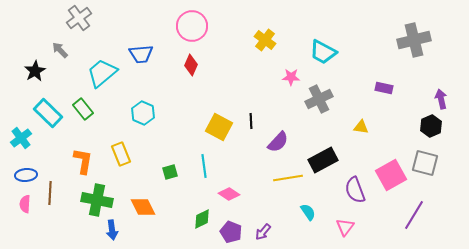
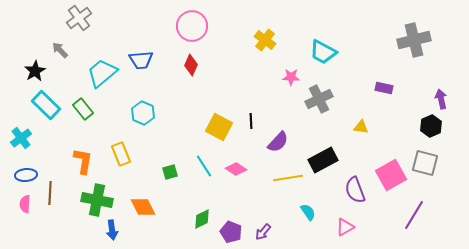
blue trapezoid at (141, 54): moved 6 px down
cyan rectangle at (48, 113): moved 2 px left, 8 px up
cyan line at (204, 166): rotated 25 degrees counterclockwise
pink diamond at (229, 194): moved 7 px right, 25 px up
pink triangle at (345, 227): rotated 24 degrees clockwise
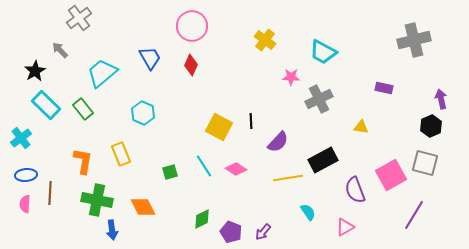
blue trapezoid at (141, 60): moved 9 px right, 2 px up; rotated 115 degrees counterclockwise
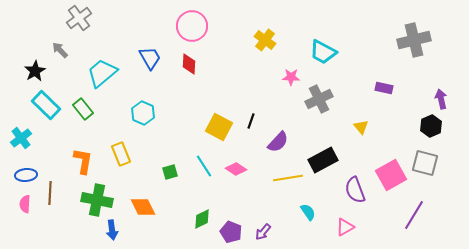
red diamond at (191, 65): moved 2 px left, 1 px up; rotated 20 degrees counterclockwise
black line at (251, 121): rotated 21 degrees clockwise
yellow triangle at (361, 127): rotated 42 degrees clockwise
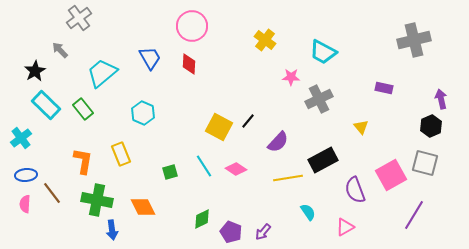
black line at (251, 121): moved 3 px left; rotated 21 degrees clockwise
brown line at (50, 193): moved 2 px right; rotated 40 degrees counterclockwise
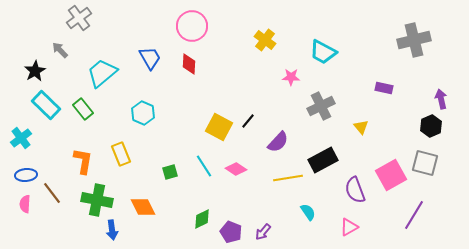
gray cross at (319, 99): moved 2 px right, 7 px down
pink triangle at (345, 227): moved 4 px right
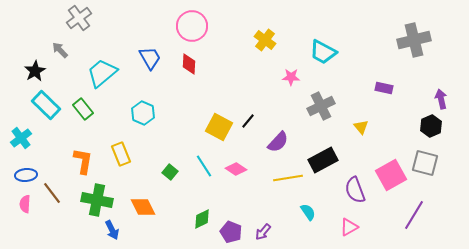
green square at (170, 172): rotated 35 degrees counterclockwise
blue arrow at (112, 230): rotated 18 degrees counterclockwise
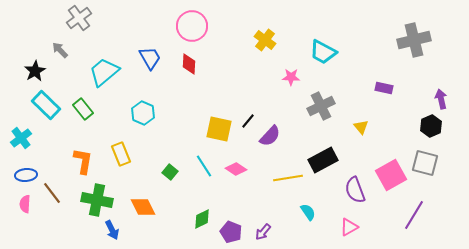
cyan trapezoid at (102, 73): moved 2 px right, 1 px up
yellow square at (219, 127): moved 2 px down; rotated 16 degrees counterclockwise
purple semicircle at (278, 142): moved 8 px left, 6 px up
